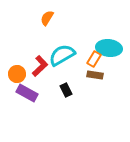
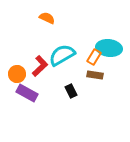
orange semicircle: rotated 84 degrees clockwise
orange rectangle: moved 2 px up
black rectangle: moved 5 px right, 1 px down
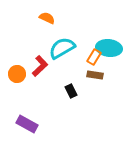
cyan semicircle: moved 7 px up
purple rectangle: moved 31 px down
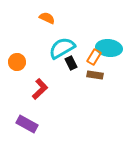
red L-shape: moved 23 px down
orange circle: moved 12 px up
black rectangle: moved 28 px up
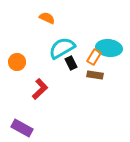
purple rectangle: moved 5 px left, 4 px down
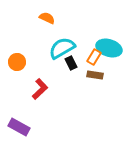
cyan ellipse: rotated 10 degrees clockwise
purple rectangle: moved 3 px left, 1 px up
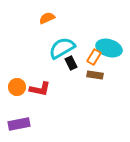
orange semicircle: rotated 49 degrees counterclockwise
orange circle: moved 25 px down
red L-shape: rotated 55 degrees clockwise
purple rectangle: moved 3 px up; rotated 40 degrees counterclockwise
